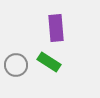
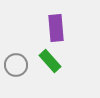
green rectangle: moved 1 px right, 1 px up; rotated 15 degrees clockwise
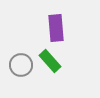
gray circle: moved 5 px right
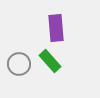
gray circle: moved 2 px left, 1 px up
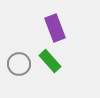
purple rectangle: moved 1 px left; rotated 16 degrees counterclockwise
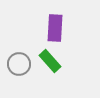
purple rectangle: rotated 24 degrees clockwise
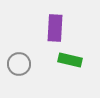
green rectangle: moved 20 px right, 1 px up; rotated 35 degrees counterclockwise
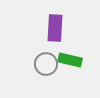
gray circle: moved 27 px right
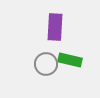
purple rectangle: moved 1 px up
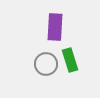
green rectangle: rotated 60 degrees clockwise
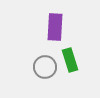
gray circle: moved 1 px left, 3 px down
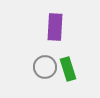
green rectangle: moved 2 px left, 9 px down
